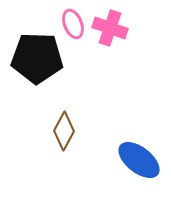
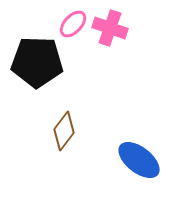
pink ellipse: rotated 64 degrees clockwise
black pentagon: moved 4 px down
brown diamond: rotated 9 degrees clockwise
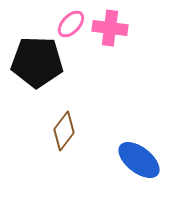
pink ellipse: moved 2 px left
pink cross: rotated 12 degrees counterclockwise
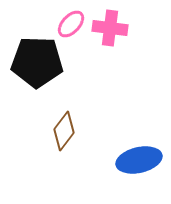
blue ellipse: rotated 51 degrees counterclockwise
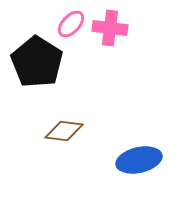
black pentagon: rotated 30 degrees clockwise
brown diamond: rotated 60 degrees clockwise
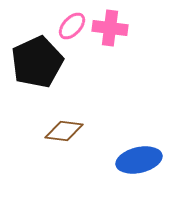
pink ellipse: moved 1 px right, 2 px down
black pentagon: rotated 15 degrees clockwise
